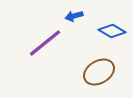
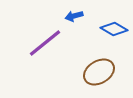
blue diamond: moved 2 px right, 2 px up
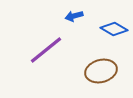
purple line: moved 1 px right, 7 px down
brown ellipse: moved 2 px right, 1 px up; rotated 16 degrees clockwise
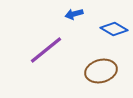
blue arrow: moved 2 px up
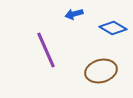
blue diamond: moved 1 px left, 1 px up
purple line: rotated 75 degrees counterclockwise
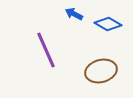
blue arrow: rotated 42 degrees clockwise
blue diamond: moved 5 px left, 4 px up
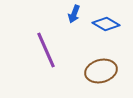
blue arrow: rotated 96 degrees counterclockwise
blue diamond: moved 2 px left
